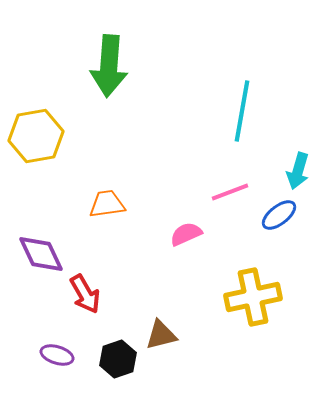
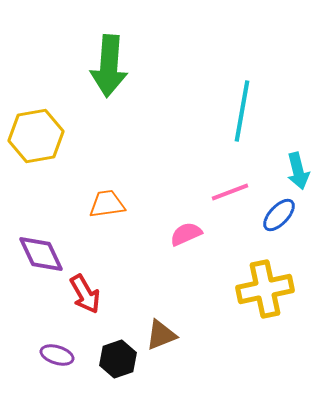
cyan arrow: rotated 30 degrees counterclockwise
blue ellipse: rotated 9 degrees counterclockwise
yellow cross: moved 12 px right, 8 px up
brown triangle: rotated 8 degrees counterclockwise
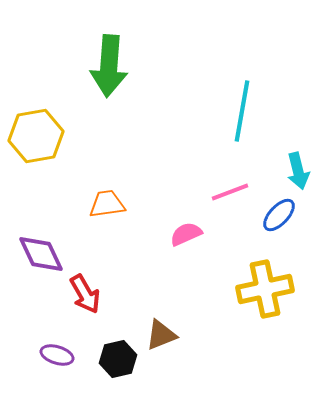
black hexagon: rotated 6 degrees clockwise
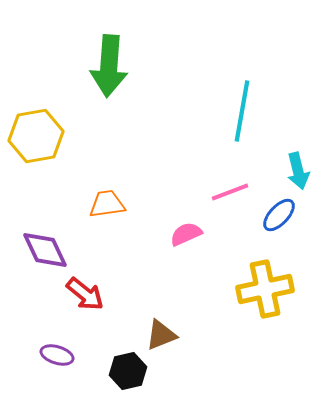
purple diamond: moved 4 px right, 4 px up
red arrow: rotated 21 degrees counterclockwise
black hexagon: moved 10 px right, 12 px down
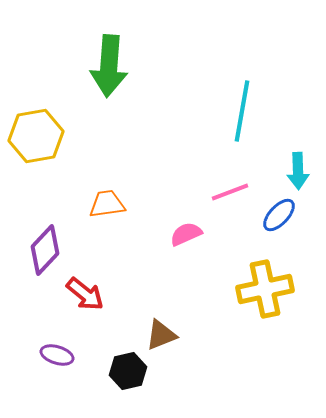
cyan arrow: rotated 12 degrees clockwise
purple diamond: rotated 69 degrees clockwise
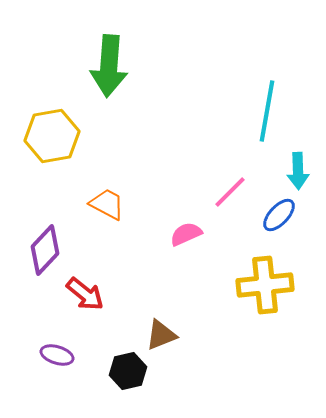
cyan line: moved 25 px right
yellow hexagon: moved 16 px right
pink line: rotated 24 degrees counterclockwise
orange trapezoid: rotated 36 degrees clockwise
yellow cross: moved 4 px up; rotated 6 degrees clockwise
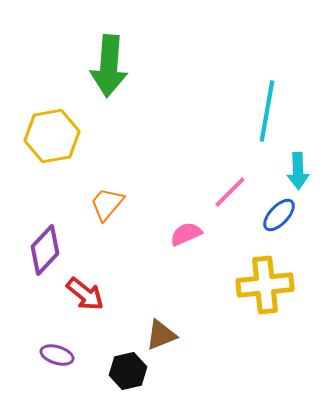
orange trapezoid: rotated 78 degrees counterclockwise
